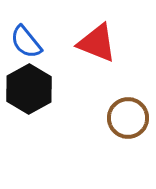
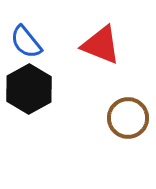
red triangle: moved 4 px right, 2 px down
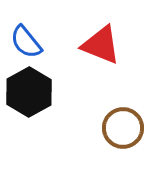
black hexagon: moved 3 px down
brown circle: moved 5 px left, 10 px down
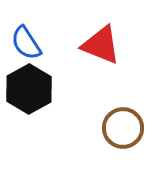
blue semicircle: moved 1 px down; rotated 6 degrees clockwise
black hexagon: moved 3 px up
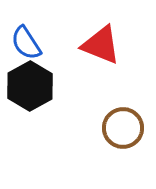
black hexagon: moved 1 px right, 3 px up
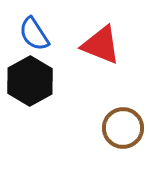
blue semicircle: moved 8 px right, 9 px up
black hexagon: moved 5 px up
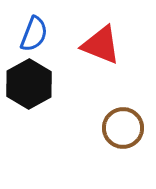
blue semicircle: rotated 126 degrees counterclockwise
black hexagon: moved 1 px left, 3 px down
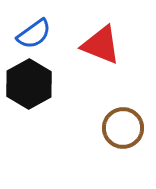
blue semicircle: rotated 33 degrees clockwise
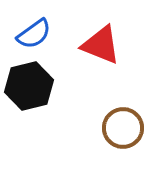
black hexagon: moved 2 px down; rotated 15 degrees clockwise
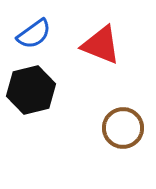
black hexagon: moved 2 px right, 4 px down
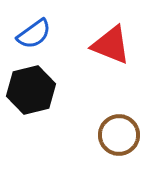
red triangle: moved 10 px right
brown circle: moved 4 px left, 7 px down
